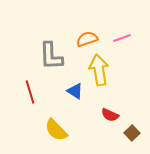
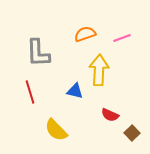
orange semicircle: moved 2 px left, 5 px up
gray L-shape: moved 13 px left, 3 px up
yellow arrow: rotated 12 degrees clockwise
blue triangle: rotated 18 degrees counterclockwise
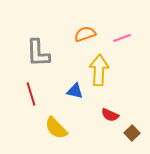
red line: moved 1 px right, 2 px down
yellow semicircle: moved 2 px up
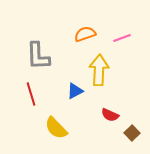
gray L-shape: moved 3 px down
blue triangle: rotated 42 degrees counterclockwise
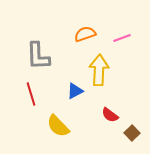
red semicircle: rotated 12 degrees clockwise
yellow semicircle: moved 2 px right, 2 px up
